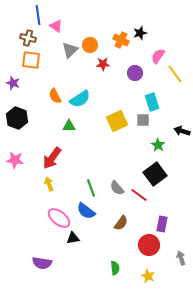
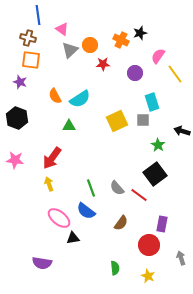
pink triangle: moved 6 px right, 3 px down
purple star: moved 7 px right, 1 px up
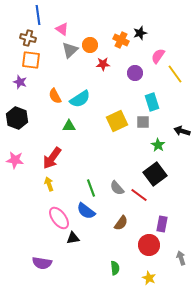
gray square: moved 2 px down
pink ellipse: rotated 15 degrees clockwise
yellow star: moved 1 px right, 2 px down
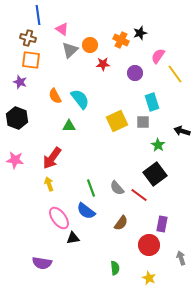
cyan semicircle: rotated 95 degrees counterclockwise
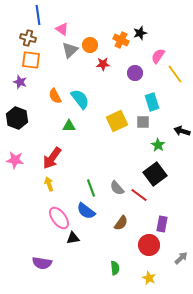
gray arrow: rotated 64 degrees clockwise
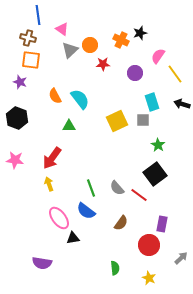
gray square: moved 2 px up
black arrow: moved 27 px up
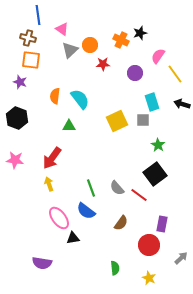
orange semicircle: rotated 35 degrees clockwise
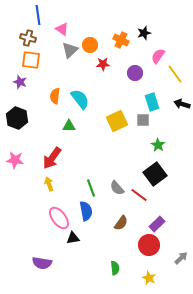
black star: moved 4 px right
blue semicircle: rotated 138 degrees counterclockwise
purple rectangle: moved 5 px left; rotated 35 degrees clockwise
